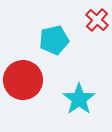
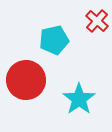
red cross: moved 1 px down
red circle: moved 3 px right
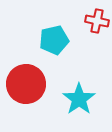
red cross: rotated 30 degrees counterclockwise
red circle: moved 4 px down
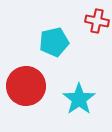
cyan pentagon: moved 2 px down
red circle: moved 2 px down
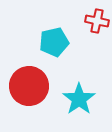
red circle: moved 3 px right
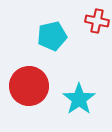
cyan pentagon: moved 2 px left, 6 px up
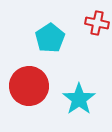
red cross: moved 2 px down
cyan pentagon: moved 2 px left, 2 px down; rotated 20 degrees counterclockwise
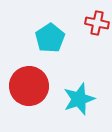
cyan star: rotated 16 degrees clockwise
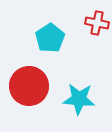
cyan star: rotated 24 degrees clockwise
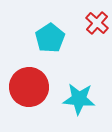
red cross: rotated 30 degrees clockwise
red circle: moved 1 px down
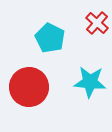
cyan pentagon: rotated 12 degrees counterclockwise
cyan star: moved 11 px right, 17 px up
